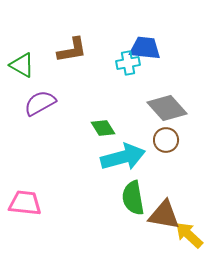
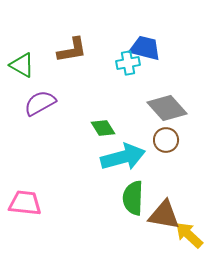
blue trapezoid: rotated 8 degrees clockwise
green semicircle: rotated 12 degrees clockwise
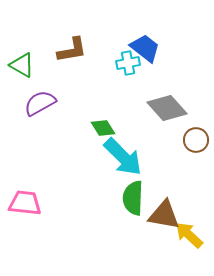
blue trapezoid: rotated 24 degrees clockwise
brown circle: moved 30 px right
cyan arrow: rotated 60 degrees clockwise
